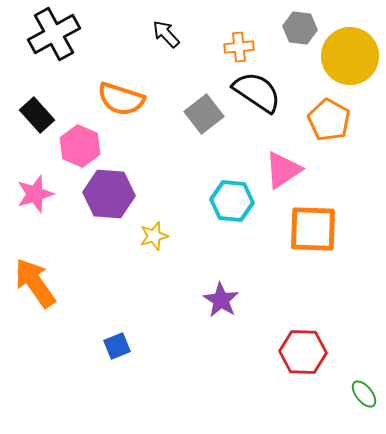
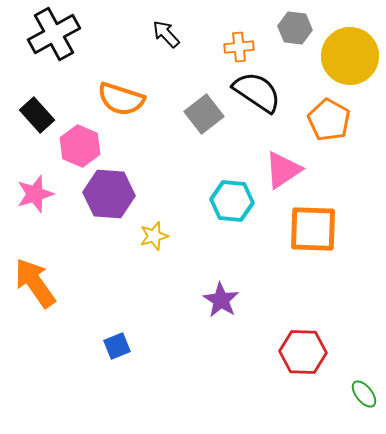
gray hexagon: moved 5 px left
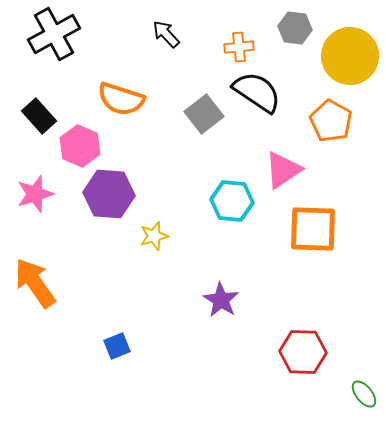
black rectangle: moved 2 px right, 1 px down
orange pentagon: moved 2 px right, 1 px down
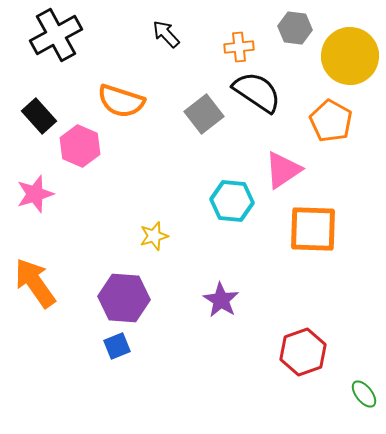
black cross: moved 2 px right, 1 px down
orange semicircle: moved 2 px down
purple hexagon: moved 15 px right, 104 px down
red hexagon: rotated 21 degrees counterclockwise
